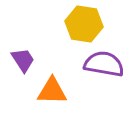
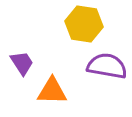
purple trapezoid: moved 1 px left, 3 px down
purple semicircle: moved 3 px right, 2 px down
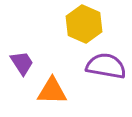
yellow hexagon: rotated 15 degrees clockwise
purple semicircle: moved 1 px left
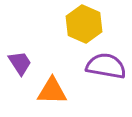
purple trapezoid: moved 2 px left
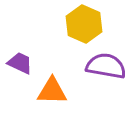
purple trapezoid: rotated 32 degrees counterclockwise
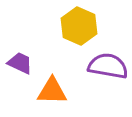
yellow hexagon: moved 5 px left, 2 px down
purple semicircle: moved 2 px right
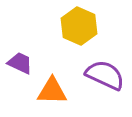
purple semicircle: moved 3 px left, 9 px down; rotated 15 degrees clockwise
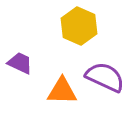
purple semicircle: moved 2 px down
orange triangle: moved 10 px right
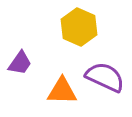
yellow hexagon: moved 1 px down
purple trapezoid: rotated 100 degrees clockwise
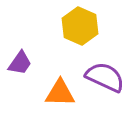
yellow hexagon: moved 1 px right, 1 px up
orange triangle: moved 2 px left, 2 px down
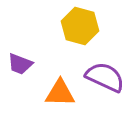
yellow hexagon: rotated 9 degrees counterclockwise
purple trapezoid: moved 1 px down; rotated 76 degrees clockwise
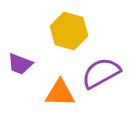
yellow hexagon: moved 11 px left, 5 px down
purple semicircle: moved 4 px left, 4 px up; rotated 54 degrees counterclockwise
